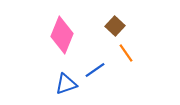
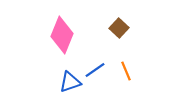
brown square: moved 4 px right, 2 px down
orange line: moved 18 px down; rotated 12 degrees clockwise
blue triangle: moved 4 px right, 2 px up
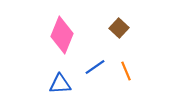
blue line: moved 3 px up
blue triangle: moved 10 px left, 2 px down; rotated 15 degrees clockwise
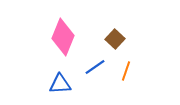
brown square: moved 4 px left, 11 px down
pink diamond: moved 1 px right, 2 px down
orange line: rotated 42 degrees clockwise
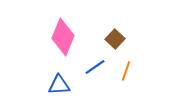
blue triangle: moved 1 px left, 1 px down
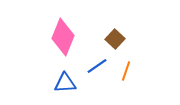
blue line: moved 2 px right, 1 px up
blue triangle: moved 6 px right, 2 px up
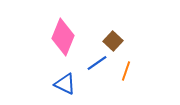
brown square: moved 2 px left, 2 px down
blue line: moved 3 px up
blue triangle: moved 1 px down; rotated 30 degrees clockwise
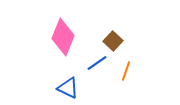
blue triangle: moved 3 px right, 4 px down
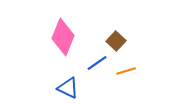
brown square: moved 3 px right
orange line: rotated 54 degrees clockwise
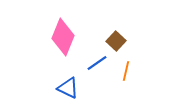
orange line: rotated 60 degrees counterclockwise
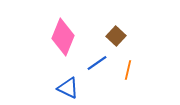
brown square: moved 5 px up
orange line: moved 2 px right, 1 px up
